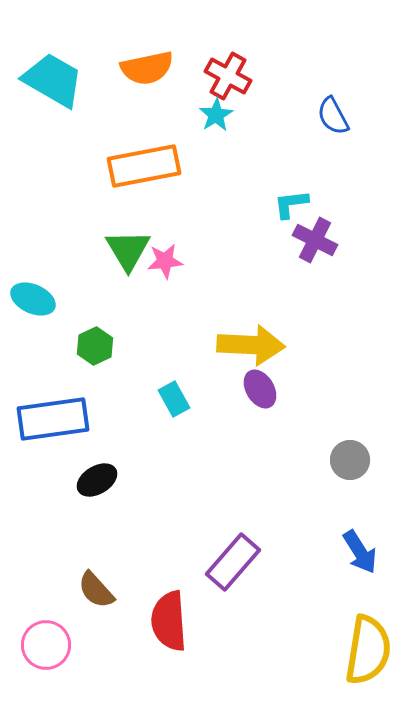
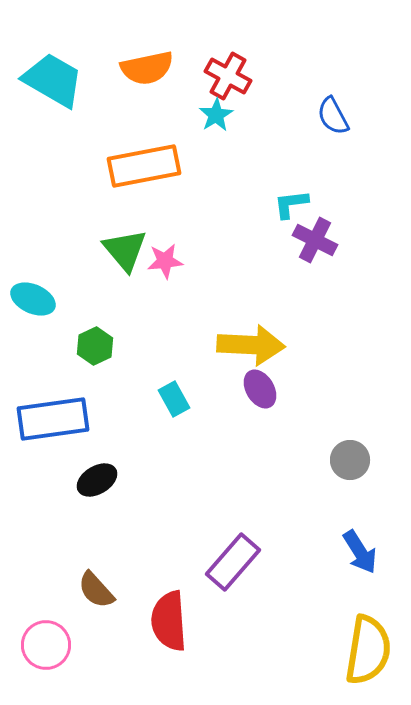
green triangle: moved 3 px left; rotated 9 degrees counterclockwise
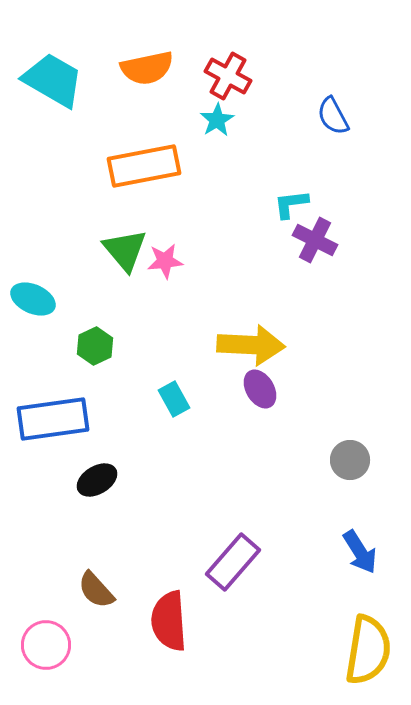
cyan star: moved 1 px right, 5 px down
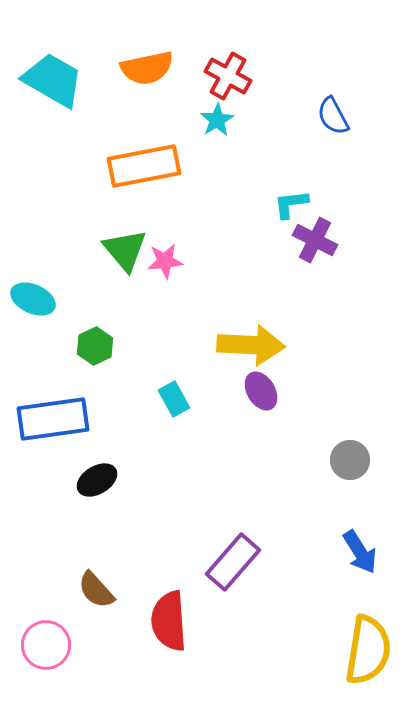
purple ellipse: moved 1 px right, 2 px down
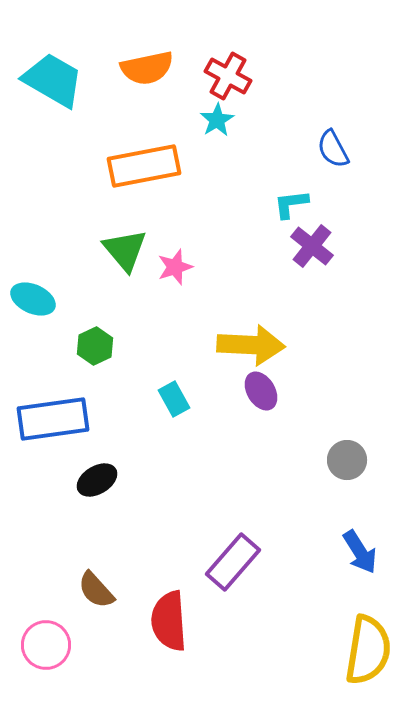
blue semicircle: moved 33 px down
purple cross: moved 3 px left, 6 px down; rotated 12 degrees clockwise
pink star: moved 10 px right, 6 px down; rotated 12 degrees counterclockwise
gray circle: moved 3 px left
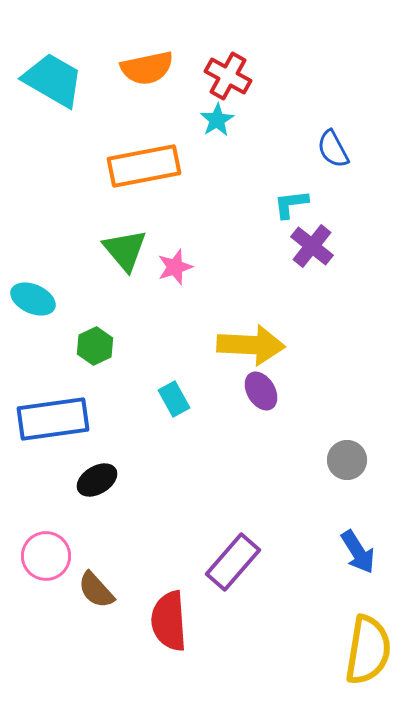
blue arrow: moved 2 px left
pink circle: moved 89 px up
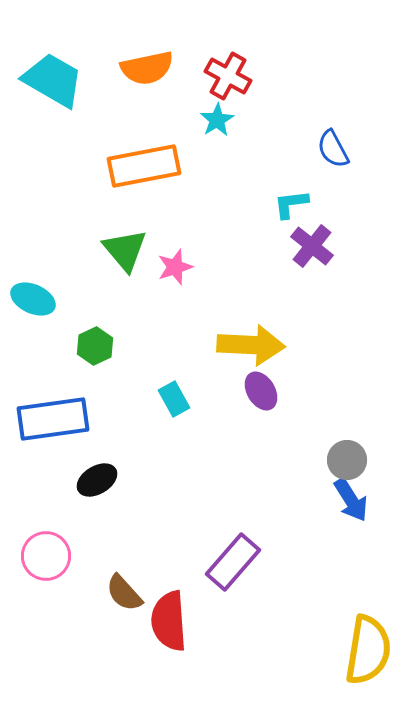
blue arrow: moved 7 px left, 52 px up
brown semicircle: moved 28 px right, 3 px down
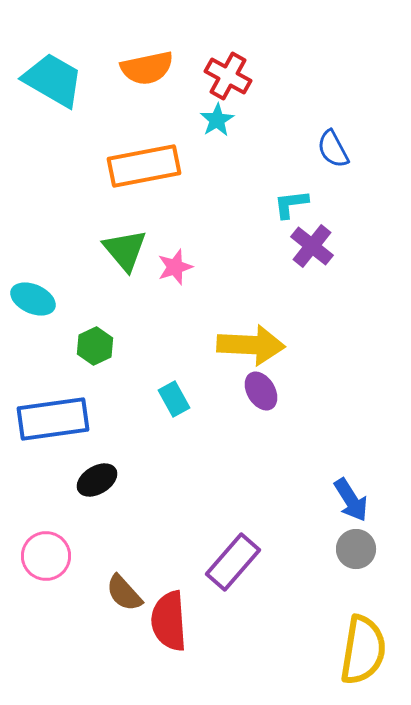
gray circle: moved 9 px right, 89 px down
yellow semicircle: moved 5 px left
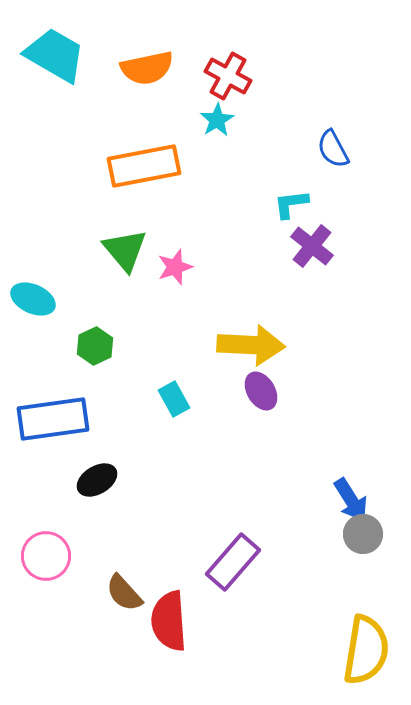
cyan trapezoid: moved 2 px right, 25 px up
gray circle: moved 7 px right, 15 px up
yellow semicircle: moved 3 px right
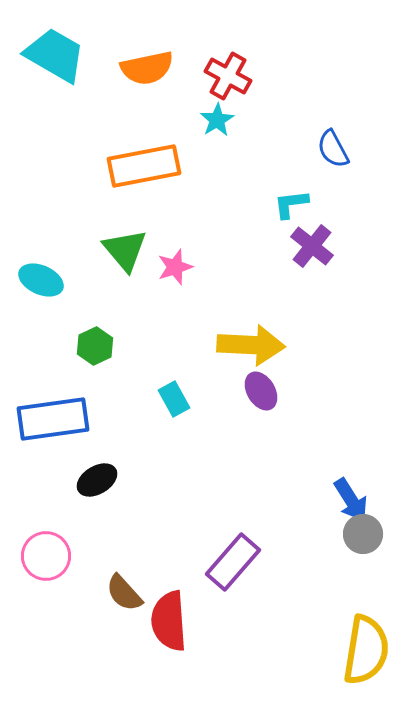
cyan ellipse: moved 8 px right, 19 px up
